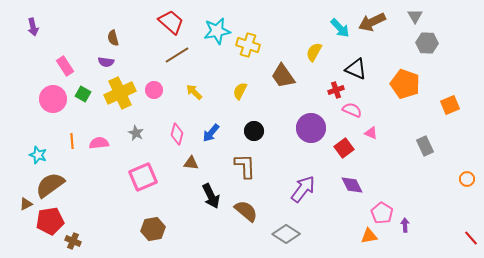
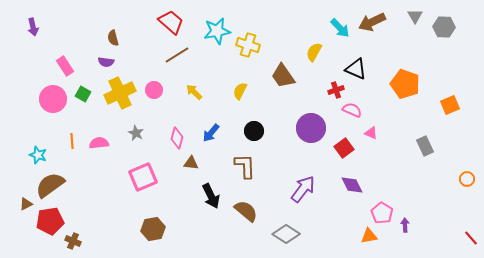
gray hexagon at (427, 43): moved 17 px right, 16 px up
pink diamond at (177, 134): moved 4 px down
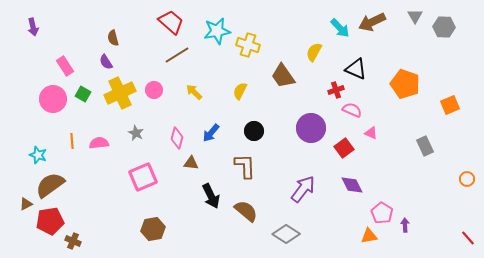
purple semicircle at (106, 62): rotated 49 degrees clockwise
red line at (471, 238): moved 3 px left
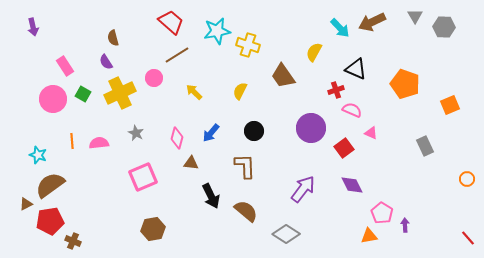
pink circle at (154, 90): moved 12 px up
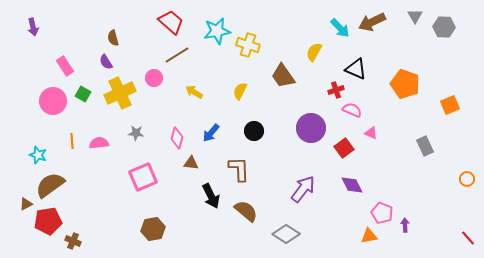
yellow arrow at (194, 92): rotated 12 degrees counterclockwise
pink circle at (53, 99): moved 2 px down
gray star at (136, 133): rotated 21 degrees counterclockwise
brown L-shape at (245, 166): moved 6 px left, 3 px down
pink pentagon at (382, 213): rotated 10 degrees counterclockwise
red pentagon at (50, 221): moved 2 px left
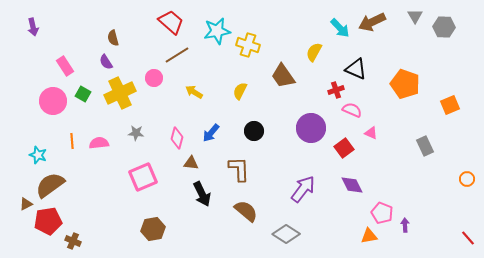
black arrow at (211, 196): moved 9 px left, 2 px up
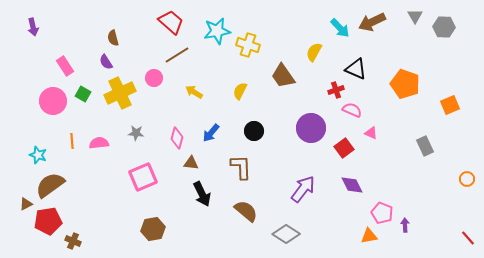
brown L-shape at (239, 169): moved 2 px right, 2 px up
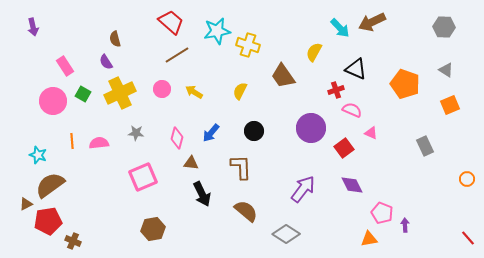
gray triangle at (415, 16): moved 31 px right, 54 px down; rotated 28 degrees counterclockwise
brown semicircle at (113, 38): moved 2 px right, 1 px down
pink circle at (154, 78): moved 8 px right, 11 px down
orange triangle at (369, 236): moved 3 px down
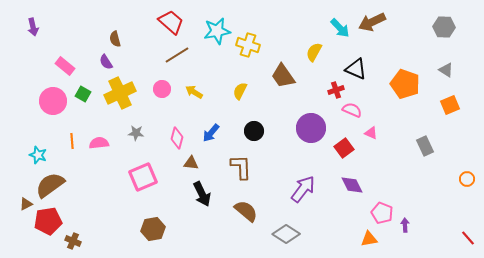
pink rectangle at (65, 66): rotated 18 degrees counterclockwise
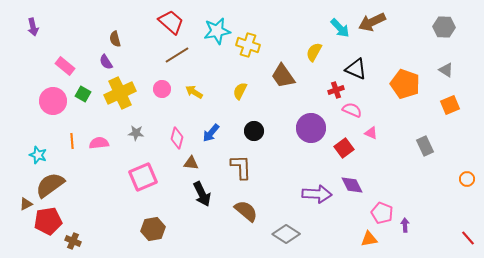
purple arrow at (303, 189): moved 14 px right, 5 px down; rotated 56 degrees clockwise
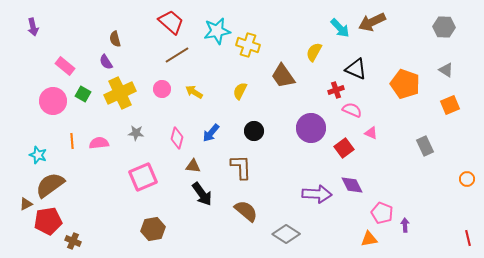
brown triangle at (191, 163): moved 2 px right, 3 px down
black arrow at (202, 194): rotated 10 degrees counterclockwise
red line at (468, 238): rotated 28 degrees clockwise
